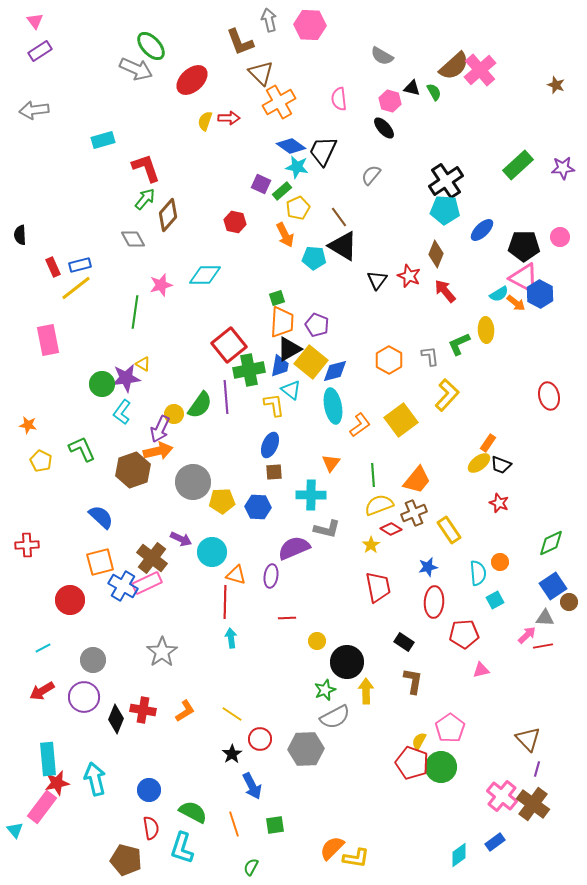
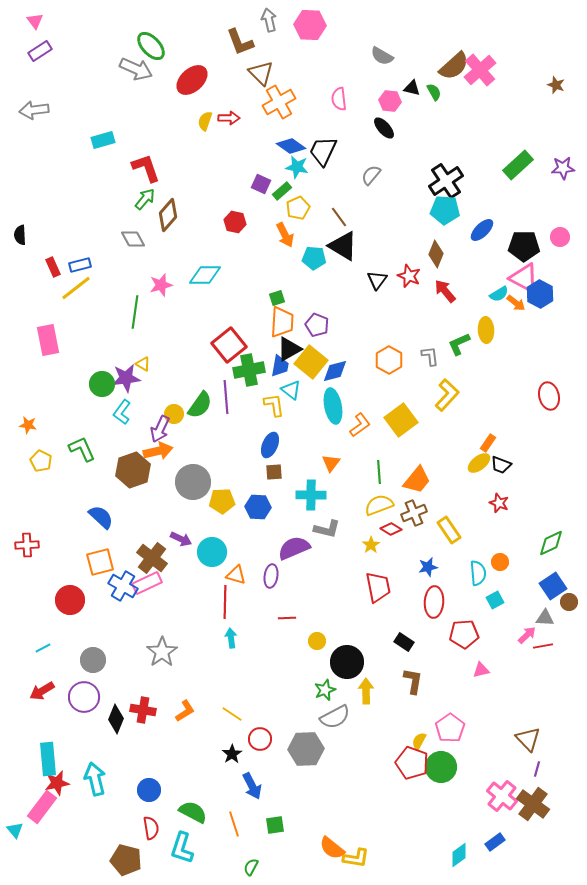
pink hexagon at (390, 101): rotated 10 degrees counterclockwise
green line at (373, 475): moved 6 px right, 3 px up
orange semicircle at (332, 848): rotated 96 degrees counterclockwise
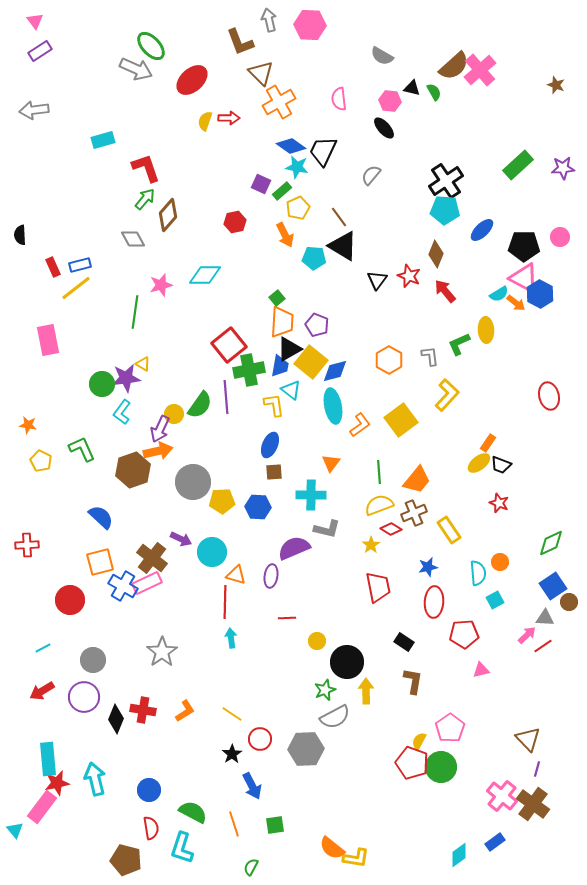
red hexagon at (235, 222): rotated 25 degrees counterclockwise
green square at (277, 298): rotated 21 degrees counterclockwise
red line at (543, 646): rotated 24 degrees counterclockwise
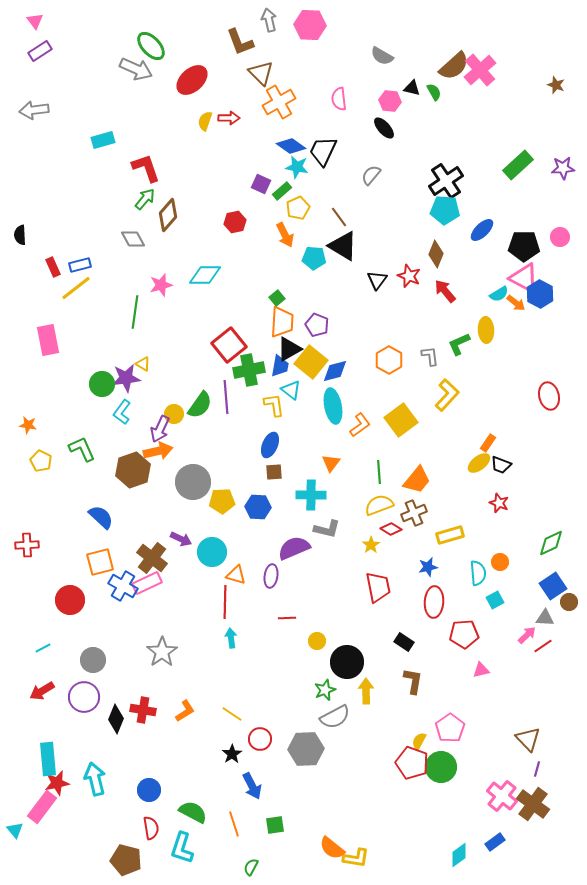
yellow rectangle at (449, 530): moved 1 px right, 5 px down; rotated 72 degrees counterclockwise
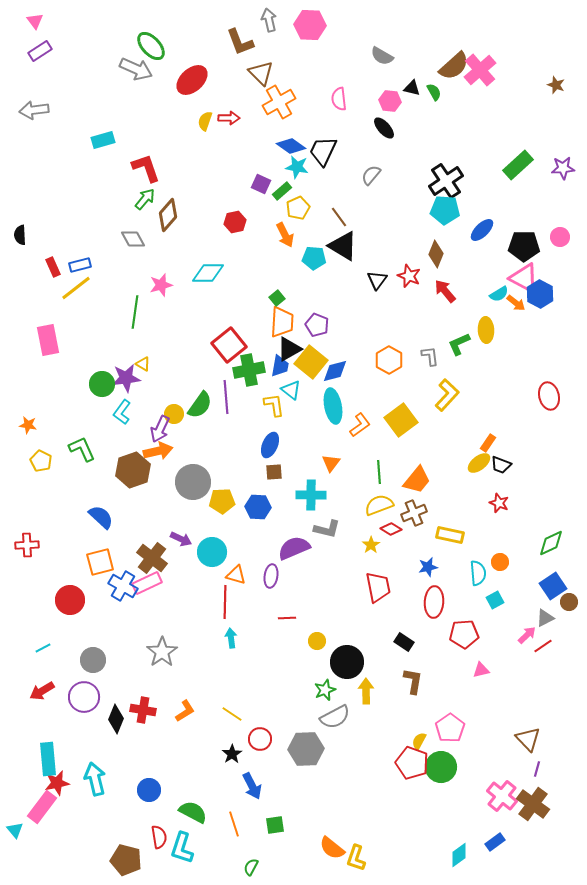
cyan diamond at (205, 275): moved 3 px right, 2 px up
yellow rectangle at (450, 535): rotated 28 degrees clockwise
gray triangle at (545, 618): rotated 30 degrees counterclockwise
red semicircle at (151, 828): moved 8 px right, 9 px down
yellow L-shape at (356, 858): rotated 100 degrees clockwise
